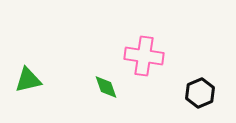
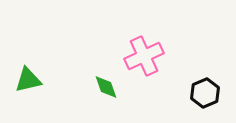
pink cross: rotated 33 degrees counterclockwise
black hexagon: moved 5 px right
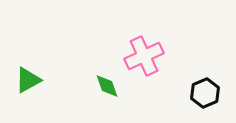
green triangle: rotated 16 degrees counterclockwise
green diamond: moved 1 px right, 1 px up
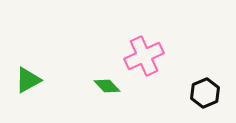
green diamond: rotated 24 degrees counterclockwise
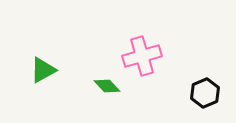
pink cross: moved 2 px left; rotated 9 degrees clockwise
green triangle: moved 15 px right, 10 px up
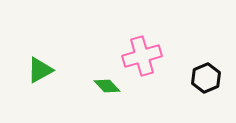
green triangle: moved 3 px left
black hexagon: moved 1 px right, 15 px up
